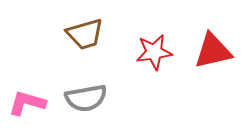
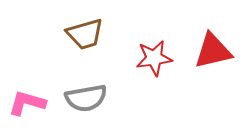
red star: moved 6 px down
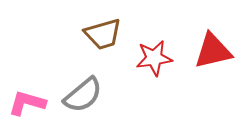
brown trapezoid: moved 18 px right
gray semicircle: moved 3 px left, 3 px up; rotated 30 degrees counterclockwise
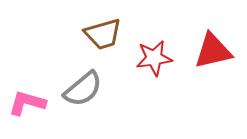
gray semicircle: moved 6 px up
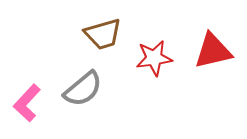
pink L-shape: rotated 63 degrees counterclockwise
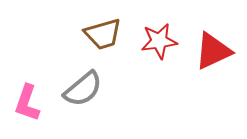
red triangle: rotated 12 degrees counterclockwise
red star: moved 5 px right, 17 px up
pink L-shape: rotated 24 degrees counterclockwise
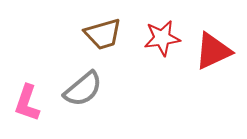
red star: moved 3 px right, 3 px up
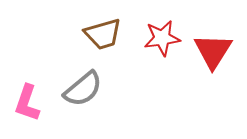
red triangle: rotated 33 degrees counterclockwise
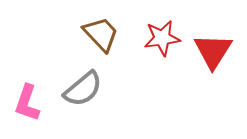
brown trapezoid: moved 2 px left; rotated 117 degrees counterclockwise
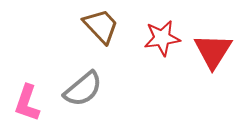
brown trapezoid: moved 8 px up
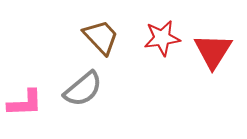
brown trapezoid: moved 11 px down
pink L-shape: moved 2 px left; rotated 111 degrees counterclockwise
